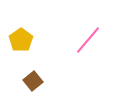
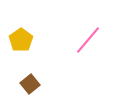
brown square: moved 3 px left, 3 px down
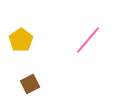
brown square: rotated 12 degrees clockwise
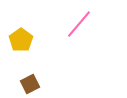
pink line: moved 9 px left, 16 px up
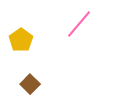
brown square: rotated 18 degrees counterclockwise
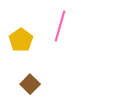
pink line: moved 19 px left, 2 px down; rotated 24 degrees counterclockwise
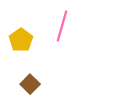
pink line: moved 2 px right
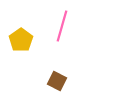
brown square: moved 27 px right, 3 px up; rotated 18 degrees counterclockwise
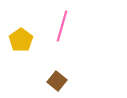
brown square: rotated 12 degrees clockwise
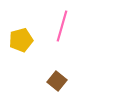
yellow pentagon: rotated 20 degrees clockwise
